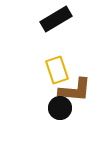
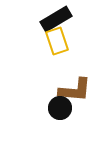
yellow rectangle: moved 29 px up
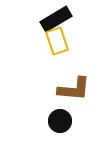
brown L-shape: moved 1 px left, 1 px up
black circle: moved 13 px down
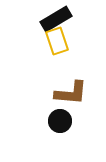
brown L-shape: moved 3 px left, 4 px down
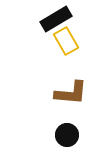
yellow rectangle: moved 9 px right; rotated 12 degrees counterclockwise
black circle: moved 7 px right, 14 px down
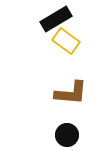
yellow rectangle: rotated 24 degrees counterclockwise
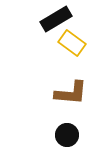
yellow rectangle: moved 6 px right, 2 px down
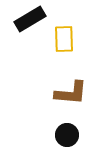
black rectangle: moved 26 px left
yellow rectangle: moved 8 px left, 4 px up; rotated 52 degrees clockwise
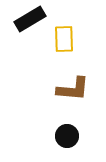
brown L-shape: moved 2 px right, 4 px up
black circle: moved 1 px down
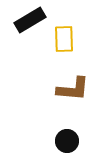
black rectangle: moved 1 px down
black circle: moved 5 px down
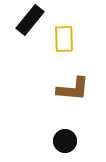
black rectangle: rotated 20 degrees counterclockwise
black circle: moved 2 px left
